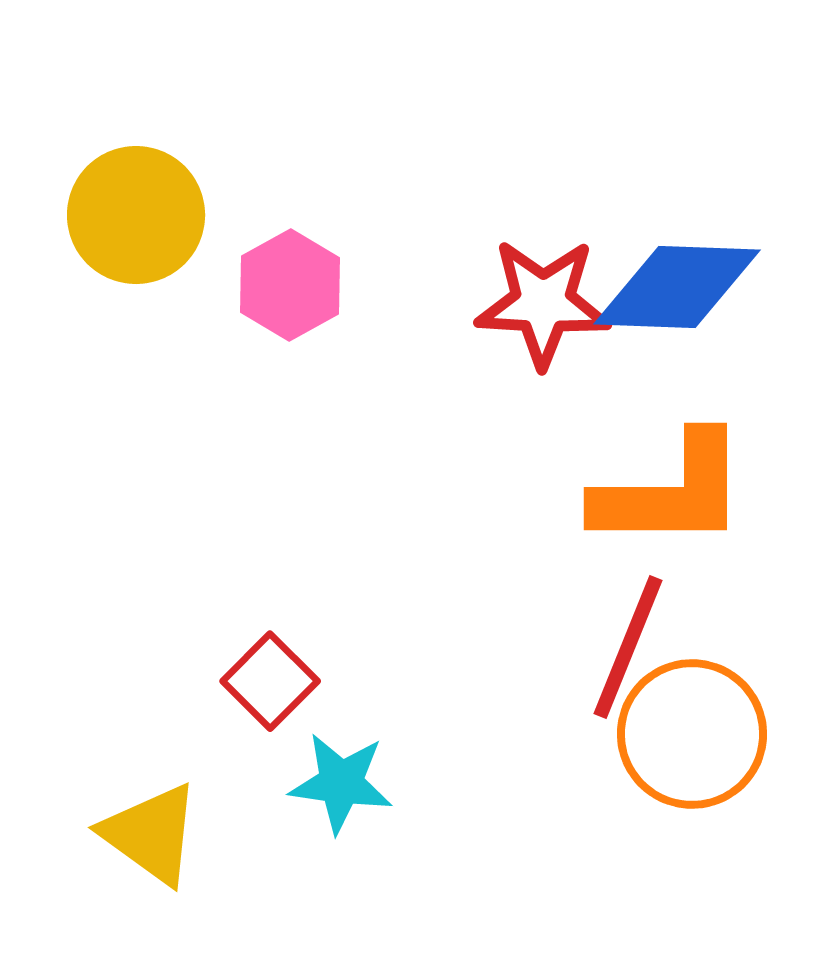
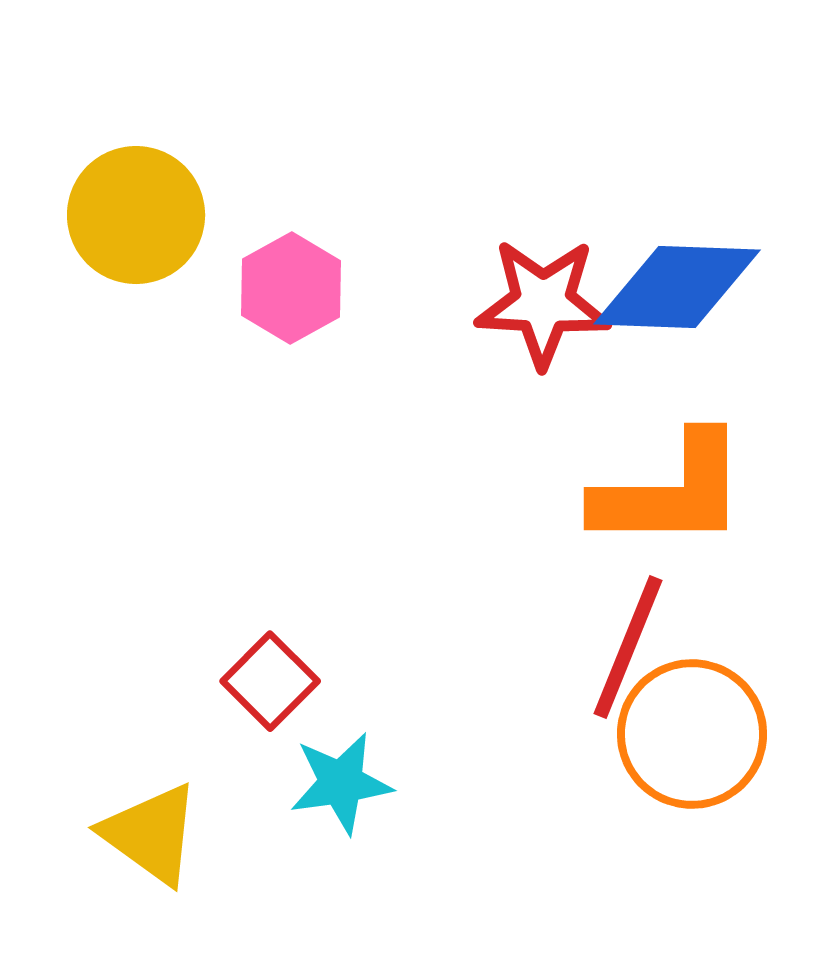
pink hexagon: moved 1 px right, 3 px down
cyan star: rotated 16 degrees counterclockwise
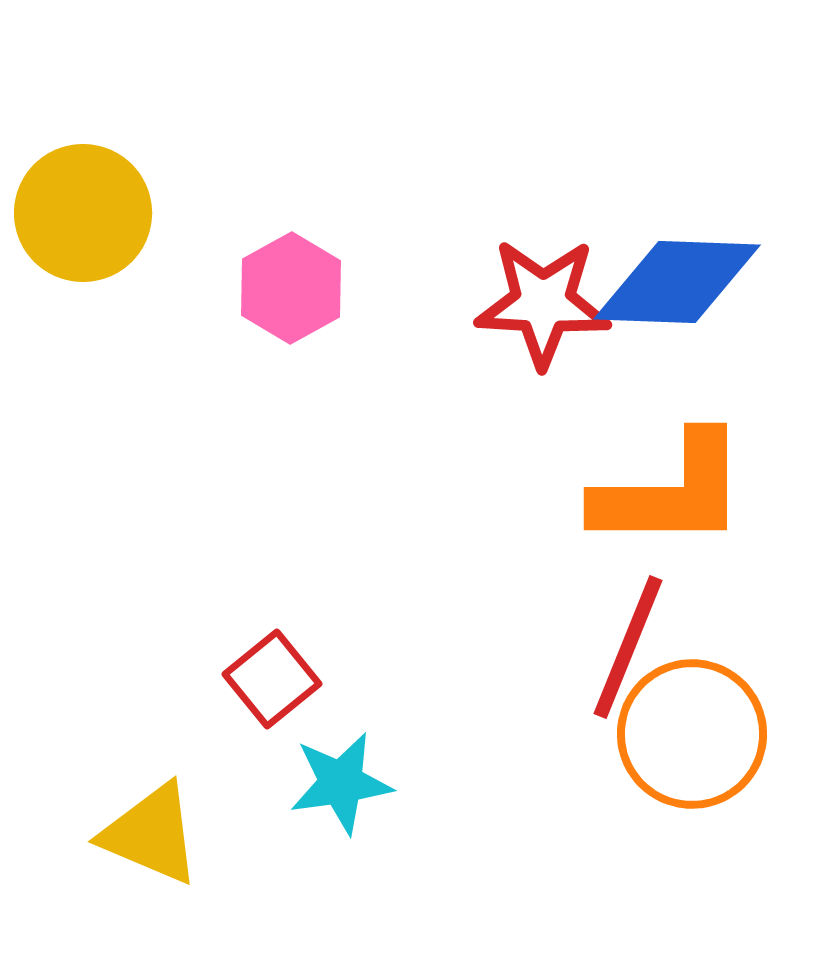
yellow circle: moved 53 px left, 2 px up
blue diamond: moved 5 px up
red square: moved 2 px right, 2 px up; rotated 6 degrees clockwise
yellow triangle: rotated 13 degrees counterclockwise
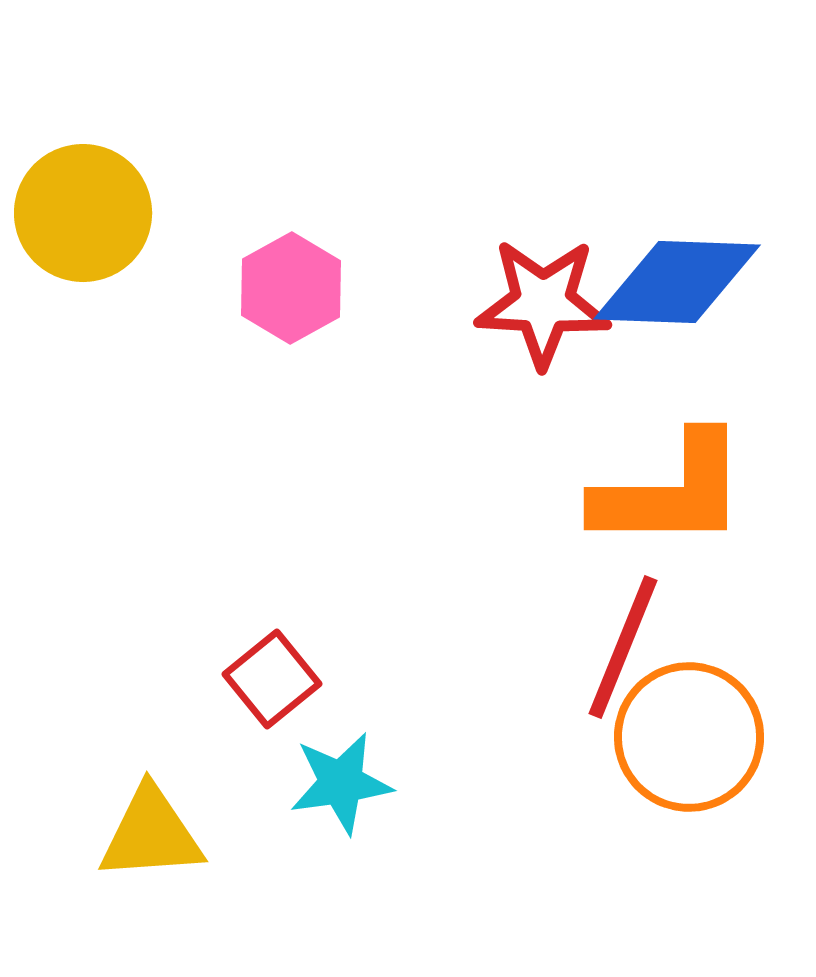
red line: moved 5 px left
orange circle: moved 3 px left, 3 px down
yellow triangle: rotated 27 degrees counterclockwise
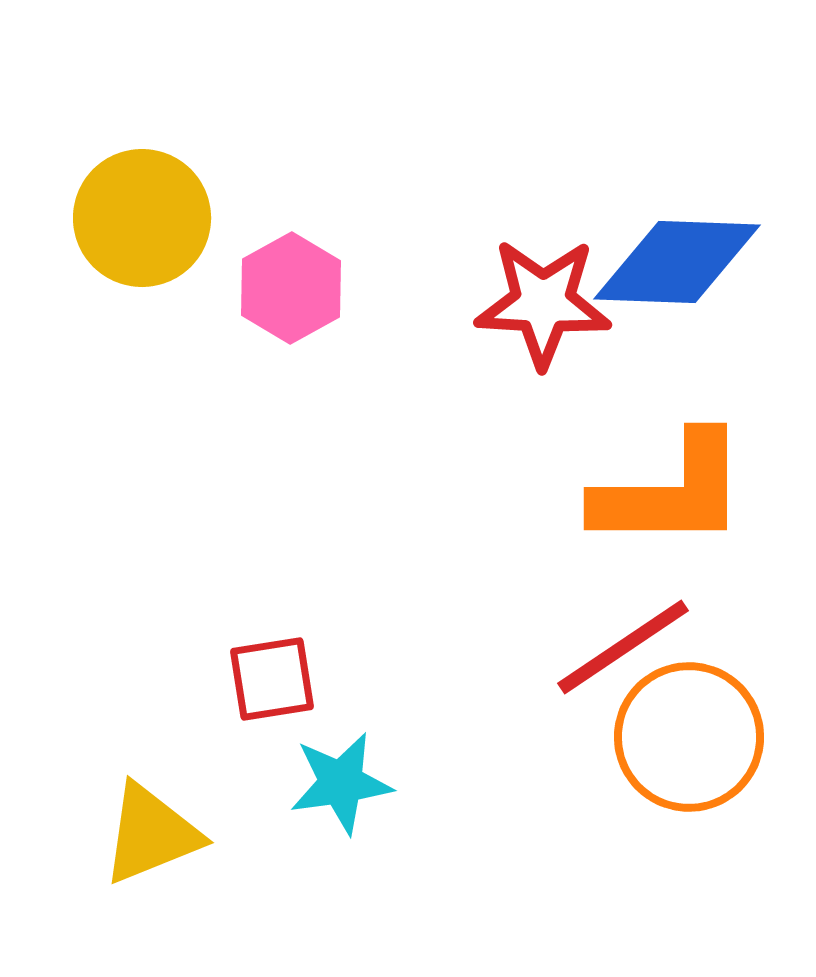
yellow circle: moved 59 px right, 5 px down
blue diamond: moved 20 px up
red line: rotated 34 degrees clockwise
red square: rotated 30 degrees clockwise
yellow triangle: rotated 18 degrees counterclockwise
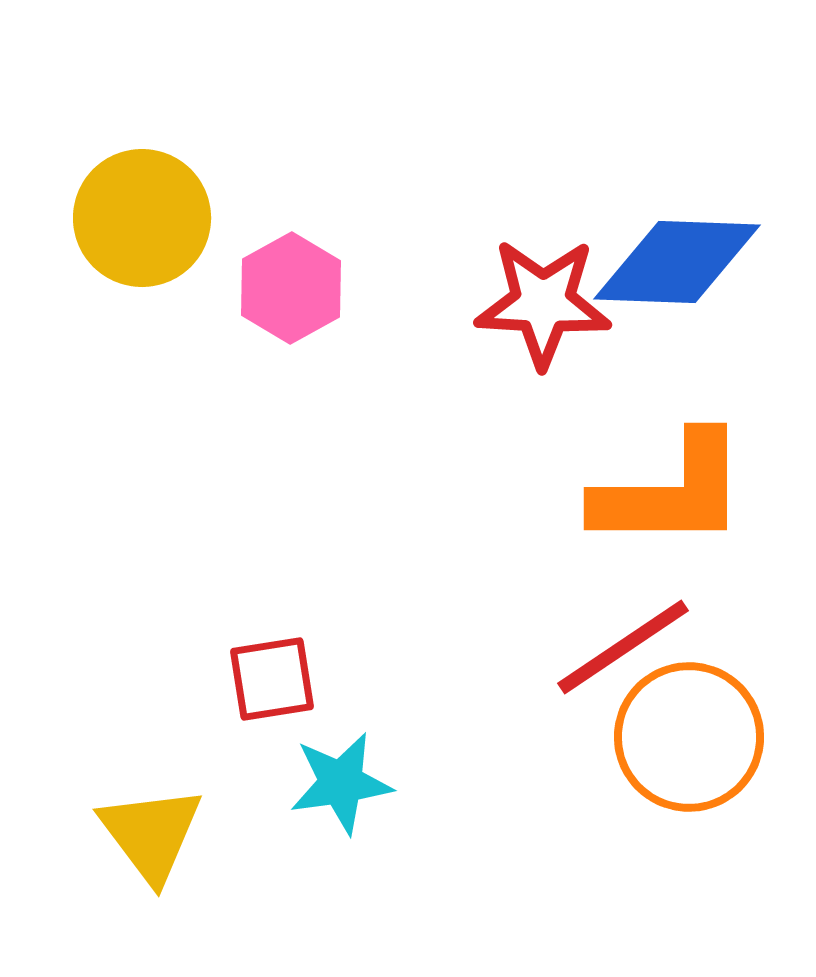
yellow triangle: rotated 45 degrees counterclockwise
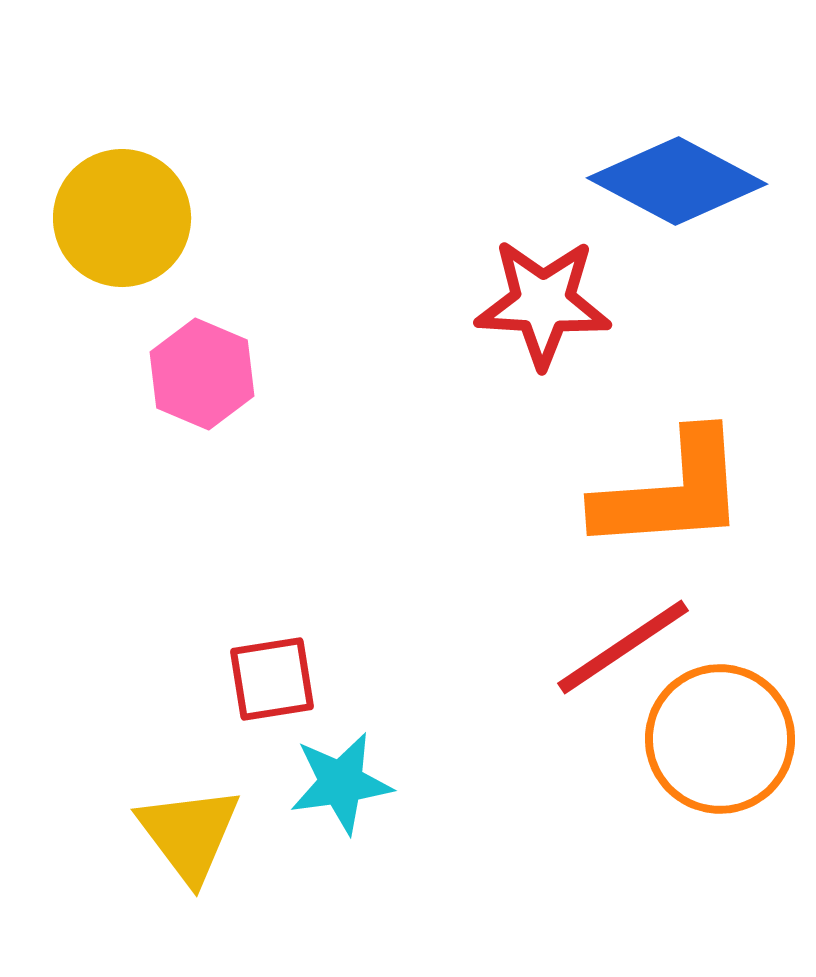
yellow circle: moved 20 px left
blue diamond: moved 81 px up; rotated 26 degrees clockwise
pink hexagon: moved 89 px left, 86 px down; rotated 8 degrees counterclockwise
orange L-shape: rotated 4 degrees counterclockwise
orange circle: moved 31 px right, 2 px down
yellow triangle: moved 38 px right
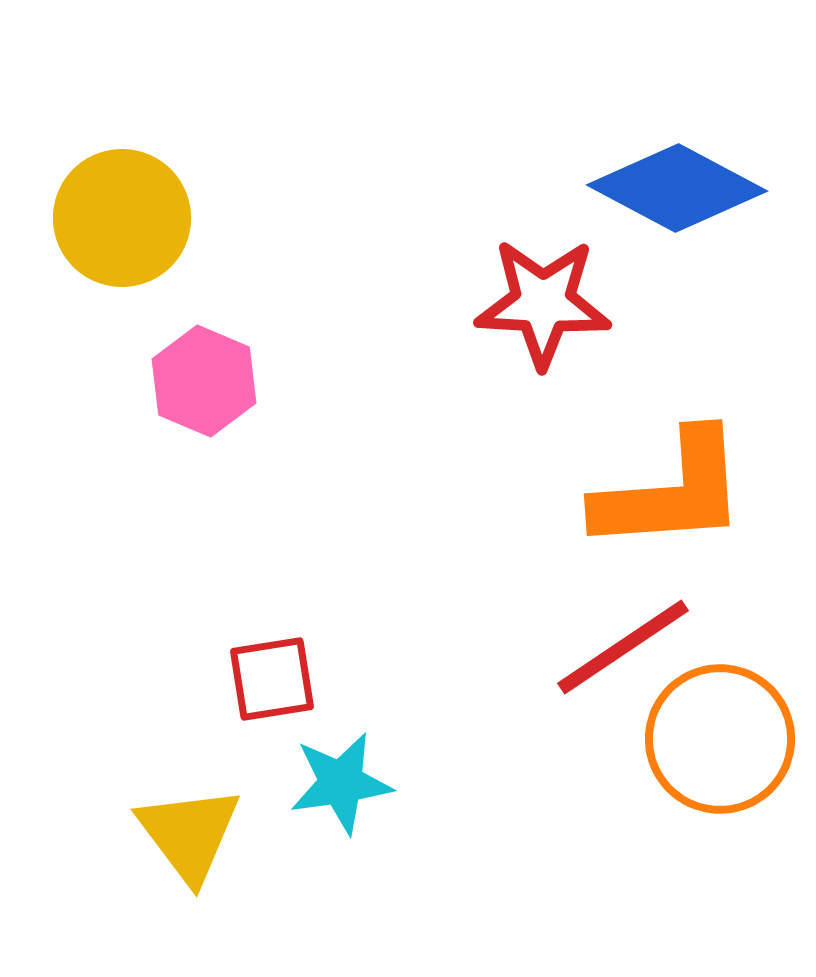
blue diamond: moved 7 px down
pink hexagon: moved 2 px right, 7 px down
